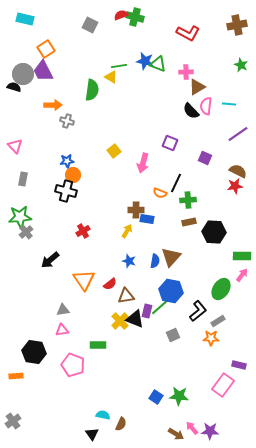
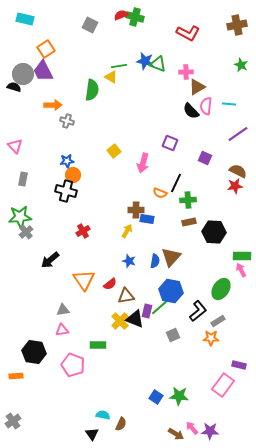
pink arrow at (242, 275): moved 1 px left, 5 px up; rotated 64 degrees counterclockwise
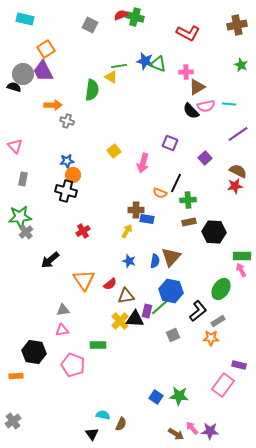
pink semicircle at (206, 106): rotated 108 degrees counterclockwise
purple square at (205, 158): rotated 24 degrees clockwise
black triangle at (135, 319): rotated 18 degrees counterclockwise
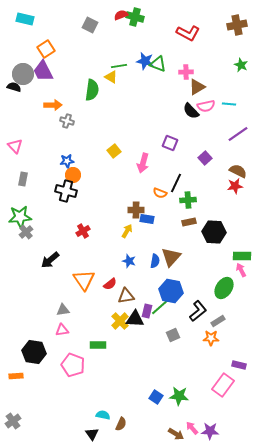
green ellipse at (221, 289): moved 3 px right, 1 px up
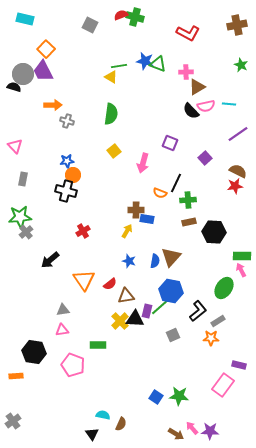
orange square at (46, 49): rotated 12 degrees counterclockwise
green semicircle at (92, 90): moved 19 px right, 24 px down
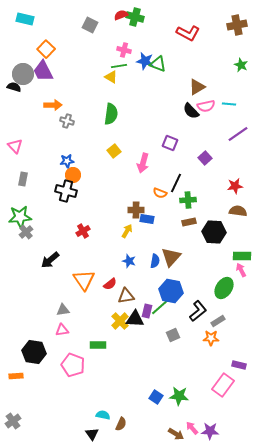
pink cross at (186, 72): moved 62 px left, 22 px up; rotated 16 degrees clockwise
brown semicircle at (238, 171): moved 40 px down; rotated 18 degrees counterclockwise
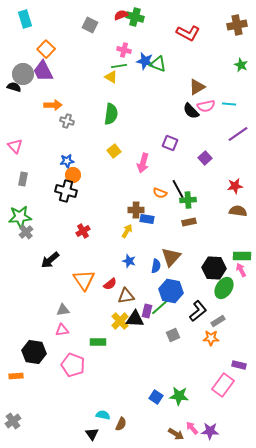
cyan rectangle at (25, 19): rotated 60 degrees clockwise
black line at (176, 183): moved 2 px right, 6 px down; rotated 54 degrees counterclockwise
black hexagon at (214, 232): moved 36 px down
blue semicircle at (155, 261): moved 1 px right, 5 px down
green rectangle at (98, 345): moved 3 px up
